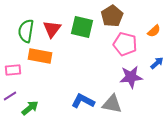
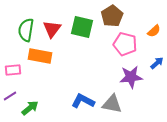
green semicircle: moved 1 px up
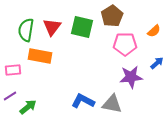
red triangle: moved 2 px up
pink pentagon: rotated 15 degrees counterclockwise
green arrow: moved 2 px left, 1 px up
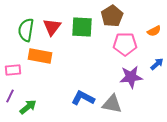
green square: rotated 10 degrees counterclockwise
orange semicircle: rotated 16 degrees clockwise
blue arrow: moved 1 px down
purple line: rotated 32 degrees counterclockwise
blue L-shape: moved 3 px up
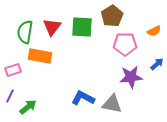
green semicircle: moved 1 px left, 2 px down
pink rectangle: rotated 14 degrees counterclockwise
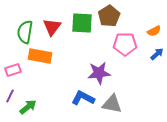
brown pentagon: moved 3 px left
green square: moved 4 px up
blue arrow: moved 10 px up
purple star: moved 32 px left, 4 px up
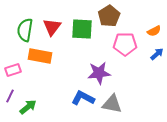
green square: moved 6 px down
green semicircle: moved 2 px up
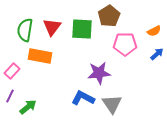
pink rectangle: moved 1 px left, 1 px down; rotated 28 degrees counterclockwise
gray triangle: rotated 45 degrees clockwise
